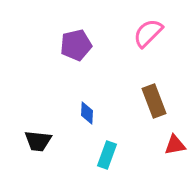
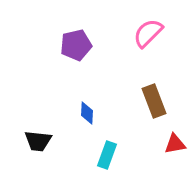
red triangle: moved 1 px up
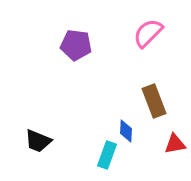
purple pentagon: rotated 20 degrees clockwise
blue diamond: moved 39 px right, 18 px down
black trapezoid: rotated 16 degrees clockwise
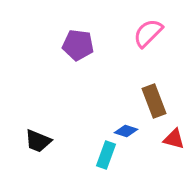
purple pentagon: moved 2 px right
blue diamond: rotated 75 degrees counterclockwise
red triangle: moved 1 px left, 5 px up; rotated 25 degrees clockwise
cyan rectangle: moved 1 px left
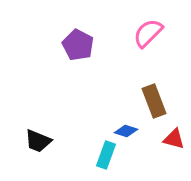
purple pentagon: rotated 20 degrees clockwise
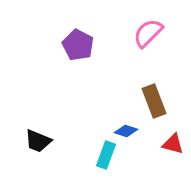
red triangle: moved 1 px left, 5 px down
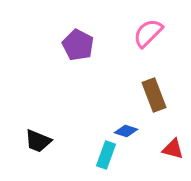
brown rectangle: moved 6 px up
red triangle: moved 5 px down
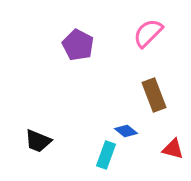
blue diamond: rotated 20 degrees clockwise
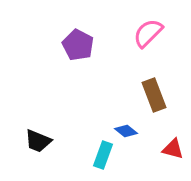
cyan rectangle: moved 3 px left
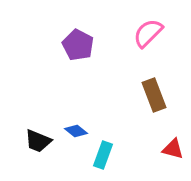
blue diamond: moved 50 px left
